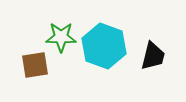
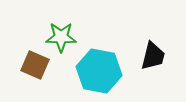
cyan hexagon: moved 5 px left, 25 px down; rotated 9 degrees counterclockwise
brown square: rotated 32 degrees clockwise
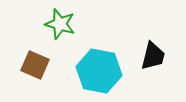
green star: moved 1 px left, 13 px up; rotated 16 degrees clockwise
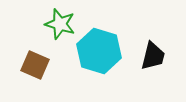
cyan hexagon: moved 20 px up; rotated 6 degrees clockwise
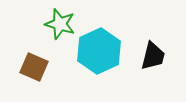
cyan hexagon: rotated 18 degrees clockwise
brown square: moved 1 px left, 2 px down
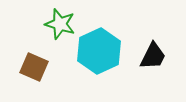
black trapezoid: rotated 12 degrees clockwise
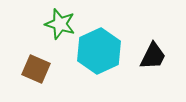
brown square: moved 2 px right, 2 px down
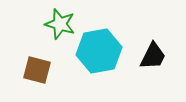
cyan hexagon: rotated 15 degrees clockwise
brown square: moved 1 px right, 1 px down; rotated 8 degrees counterclockwise
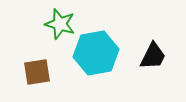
cyan hexagon: moved 3 px left, 2 px down
brown square: moved 2 px down; rotated 24 degrees counterclockwise
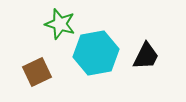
black trapezoid: moved 7 px left
brown square: rotated 16 degrees counterclockwise
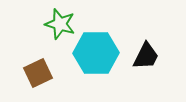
cyan hexagon: rotated 9 degrees clockwise
brown square: moved 1 px right, 1 px down
